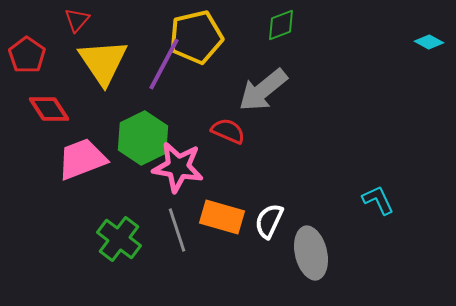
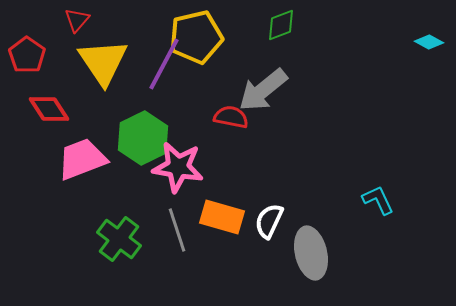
red semicircle: moved 3 px right, 14 px up; rotated 12 degrees counterclockwise
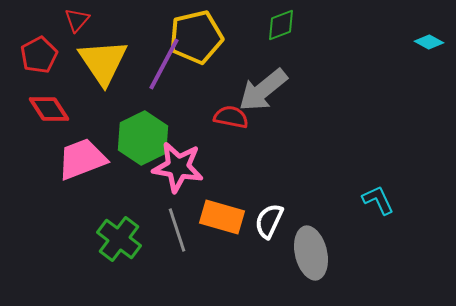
red pentagon: moved 12 px right; rotated 9 degrees clockwise
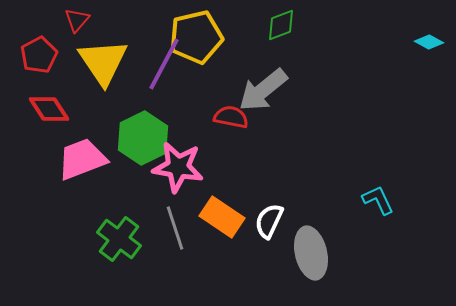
orange rectangle: rotated 18 degrees clockwise
gray line: moved 2 px left, 2 px up
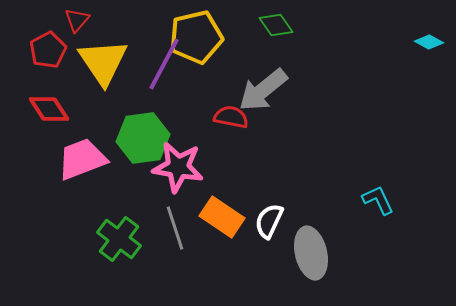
green diamond: moved 5 px left; rotated 76 degrees clockwise
red pentagon: moved 9 px right, 5 px up
green hexagon: rotated 18 degrees clockwise
